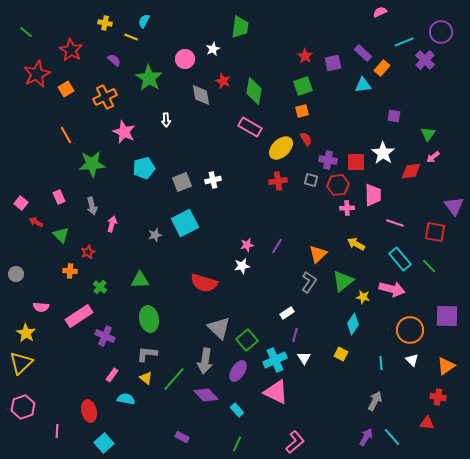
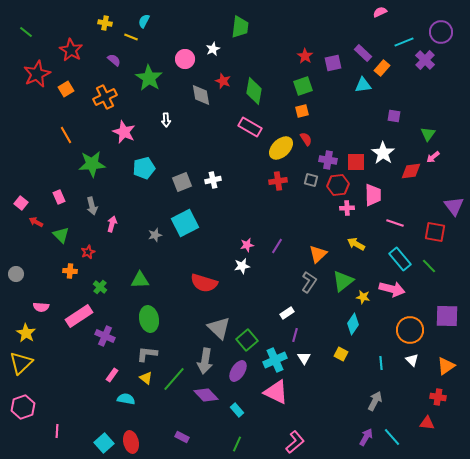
red ellipse at (89, 411): moved 42 px right, 31 px down
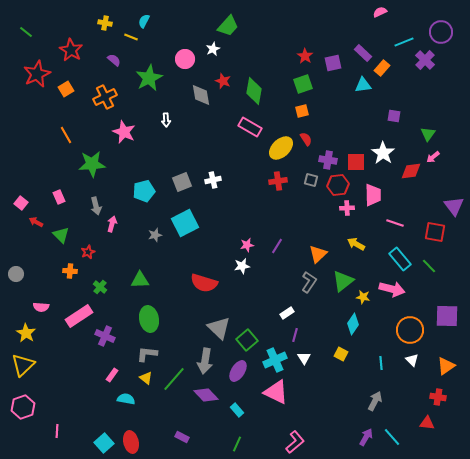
green trapezoid at (240, 27): moved 12 px left, 1 px up; rotated 35 degrees clockwise
green star at (149, 78): rotated 12 degrees clockwise
green square at (303, 86): moved 2 px up
cyan pentagon at (144, 168): moved 23 px down
gray arrow at (92, 206): moved 4 px right
yellow triangle at (21, 363): moved 2 px right, 2 px down
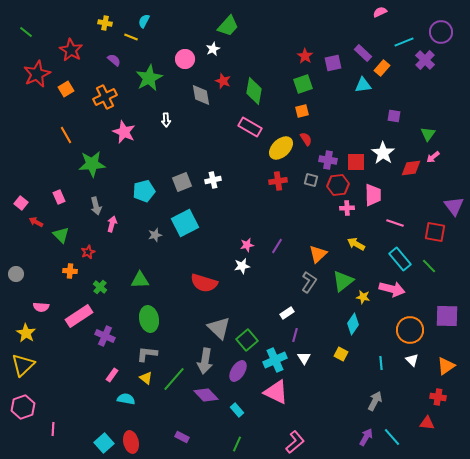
red diamond at (411, 171): moved 3 px up
pink line at (57, 431): moved 4 px left, 2 px up
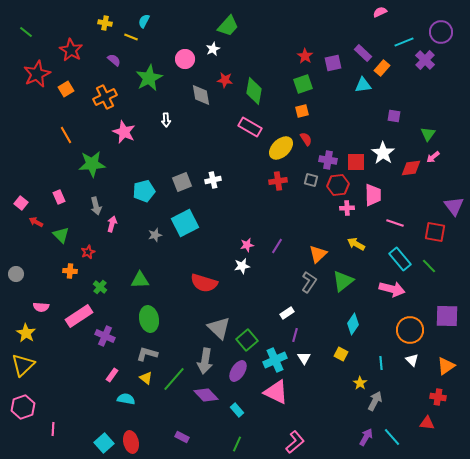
red star at (223, 81): moved 2 px right, 1 px up; rotated 14 degrees counterclockwise
yellow star at (363, 297): moved 3 px left, 86 px down; rotated 24 degrees clockwise
gray L-shape at (147, 354): rotated 10 degrees clockwise
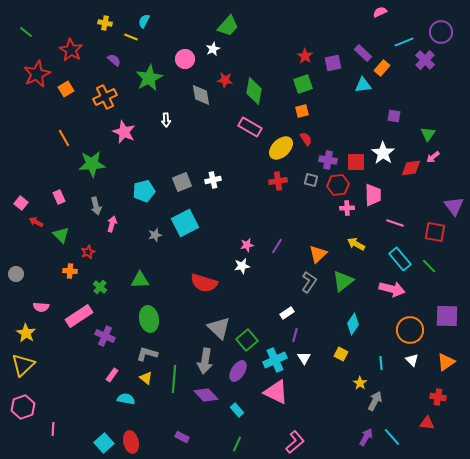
orange line at (66, 135): moved 2 px left, 3 px down
orange triangle at (446, 366): moved 4 px up
green line at (174, 379): rotated 36 degrees counterclockwise
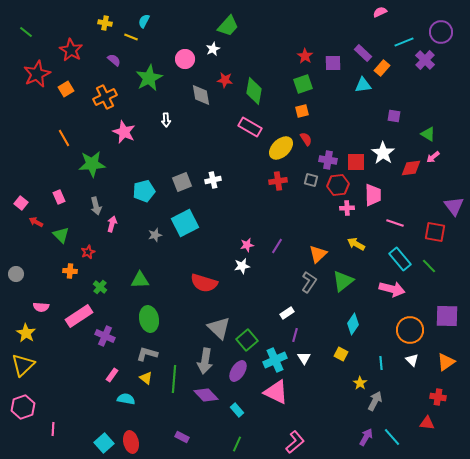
purple square at (333, 63): rotated 12 degrees clockwise
green triangle at (428, 134): rotated 35 degrees counterclockwise
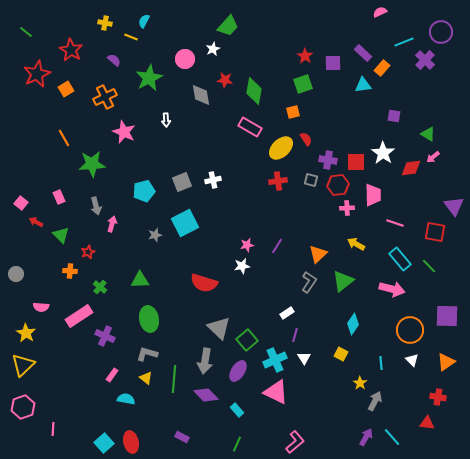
orange square at (302, 111): moved 9 px left, 1 px down
